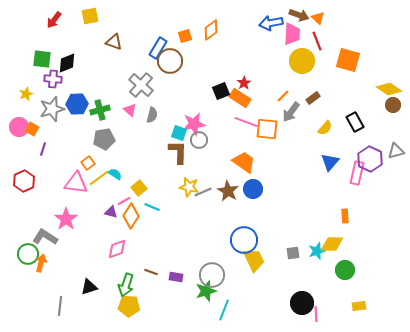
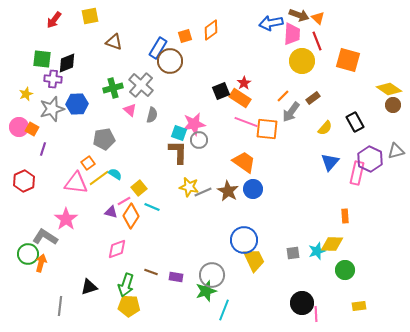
green cross at (100, 110): moved 13 px right, 22 px up
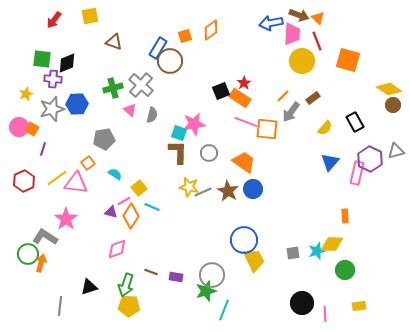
gray circle at (199, 140): moved 10 px right, 13 px down
yellow line at (99, 178): moved 42 px left
pink line at (316, 314): moved 9 px right
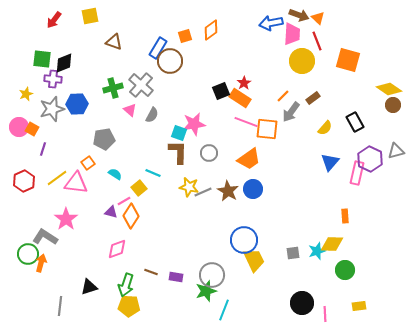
black diamond at (67, 63): moved 3 px left
gray semicircle at (152, 115): rotated 14 degrees clockwise
orange trapezoid at (244, 162): moved 5 px right, 3 px up; rotated 110 degrees clockwise
cyan line at (152, 207): moved 1 px right, 34 px up
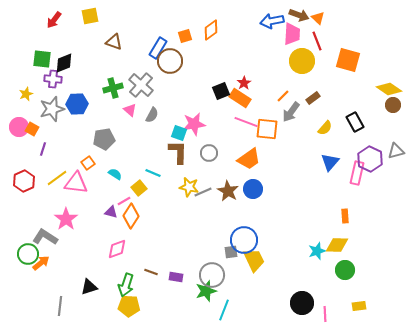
blue arrow at (271, 23): moved 1 px right, 2 px up
yellow diamond at (332, 244): moved 5 px right, 1 px down
gray square at (293, 253): moved 62 px left, 1 px up
orange arrow at (41, 263): rotated 36 degrees clockwise
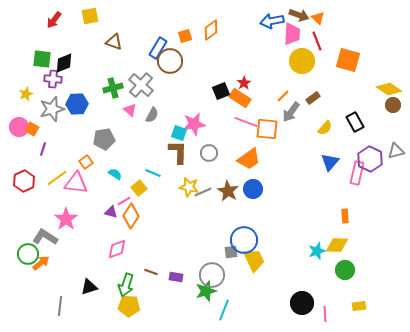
orange square at (88, 163): moved 2 px left, 1 px up
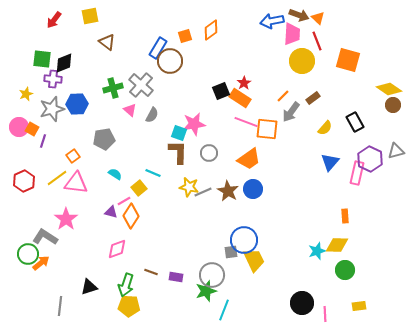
brown triangle at (114, 42): moved 7 px left; rotated 18 degrees clockwise
purple line at (43, 149): moved 8 px up
orange square at (86, 162): moved 13 px left, 6 px up
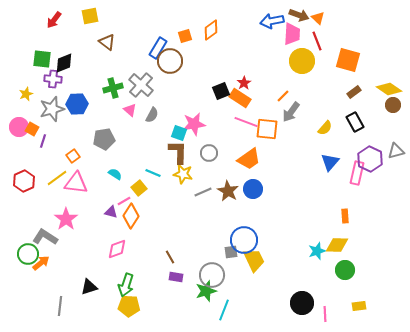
brown rectangle at (313, 98): moved 41 px right, 6 px up
yellow star at (189, 187): moved 6 px left, 13 px up
brown line at (151, 272): moved 19 px right, 15 px up; rotated 40 degrees clockwise
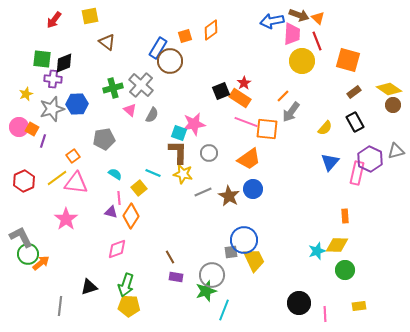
brown star at (228, 191): moved 1 px right, 5 px down
pink line at (124, 201): moved 5 px left, 3 px up; rotated 64 degrees counterclockwise
gray L-shape at (45, 237): moved 24 px left; rotated 30 degrees clockwise
black circle at (302, 303): moved 3 px left
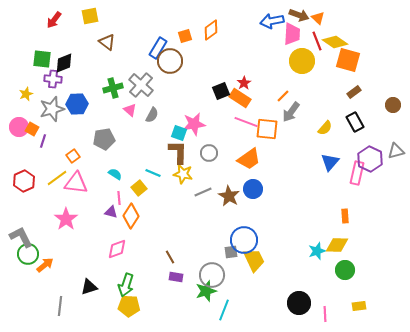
yellow diamond at (389, 89): moved 54 px left, 47 px up
orange arrow at (41, 263): moved 4 px right, 2 px down
